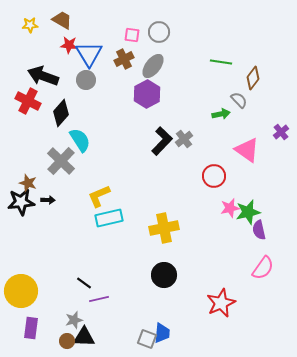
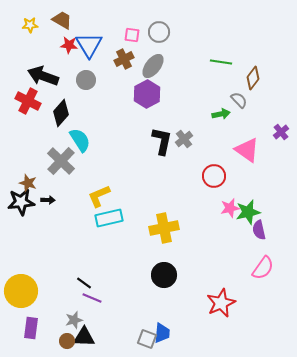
blue triangle at (89, 54): moved 9 px up
black L-shape at (162, 141): rotated 32 degrees counterclockwise
purple line at (99, 299): moved 7 px left, 1 px up; rotated 36 degrees clockwise
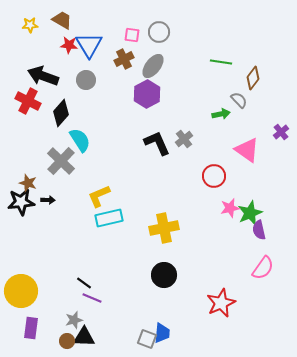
black L-shape at (162, 141): moved 5 px left, 2 px down; rotated 36 degrees counterclockwise
green star at (248, 212): moved 2 px right, 1 px down; rotated 10 degrees counterclockwise
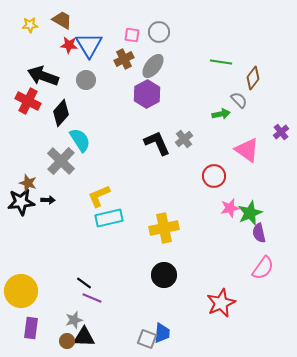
purple semicircle at (259, 230): moved 3 px down
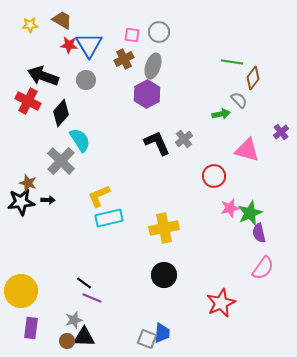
green line at (221, 62): moved 11 px right
gray ellipse at (153, 66): rotated 20 degrees counterclockwise
pink triangle at (247, 150): rotated 20 degrees counterclockwise
